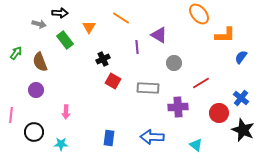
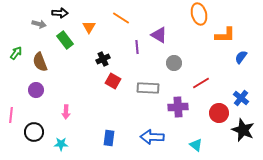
orange ellipse: rotated 25 degrees clockwise
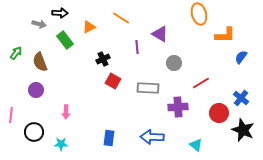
orange triangle: rotated 32 degrees clockwise
purple triangle: moved 1 px right, 1 px up
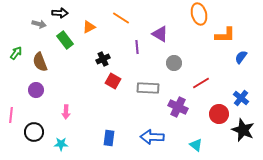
purple cross: rotated 30 degrees clockwise
red circle: moved 1 px down
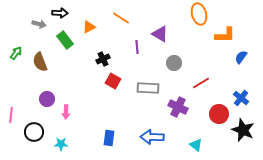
purple circle: moved 11 px right, 9 px down
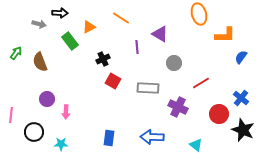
green rectangle: moved 5 px right, 1 px down
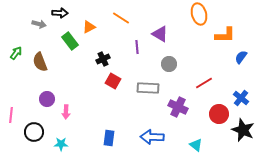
gray circle: moved 5 px left, 1 px down
red line: moved 3 px right
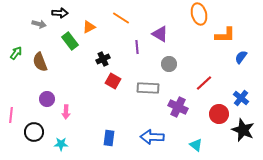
red line: rotated 12 degrees counterclockwise
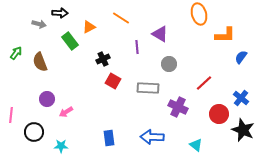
pink arrow: rotated 56 degrees clockwise
blue rectangle: rotated 14 degrees counterclockwise
cyan star: moved 2 px down
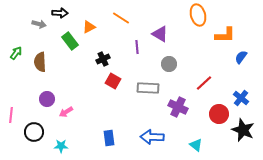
orange ellipse: moved 1 px left, 1 px down
brown semicircle: rotated 18 degrees clockwise
